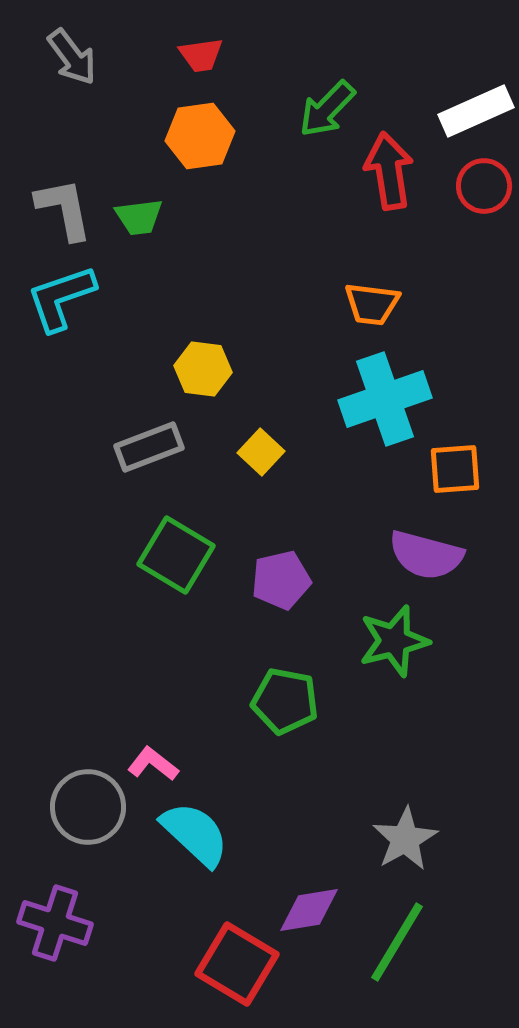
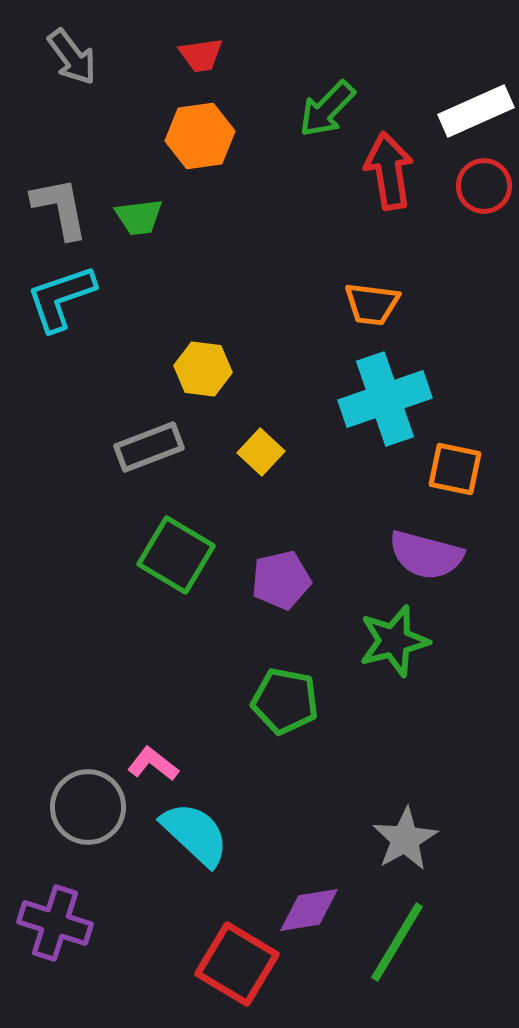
gray L-shape: moved 4 px left, 1 px up
orange square: rotated 16 degrees clockwise
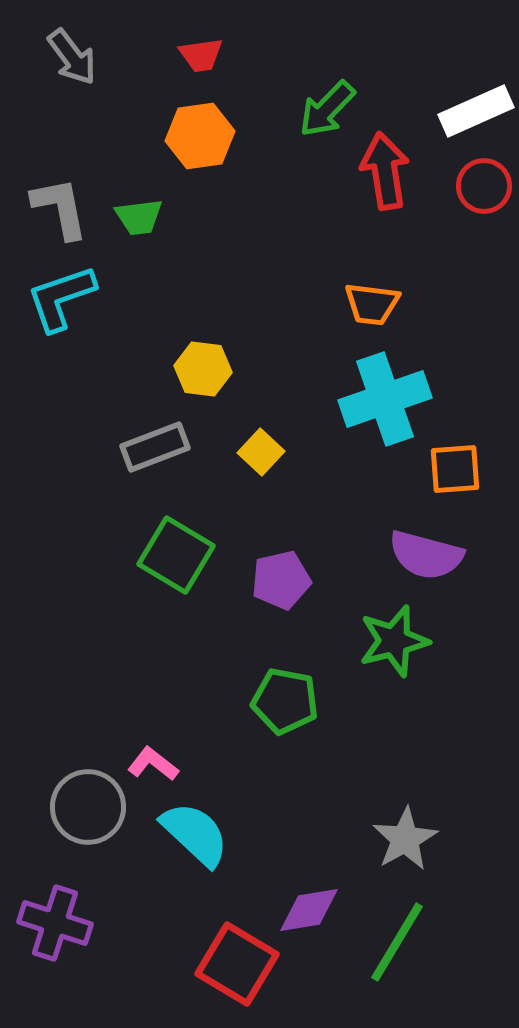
red arrow: moved 4 px left
gray rectangle: moved 6 px right
orange square: rotated 16 degrees counterclockwise
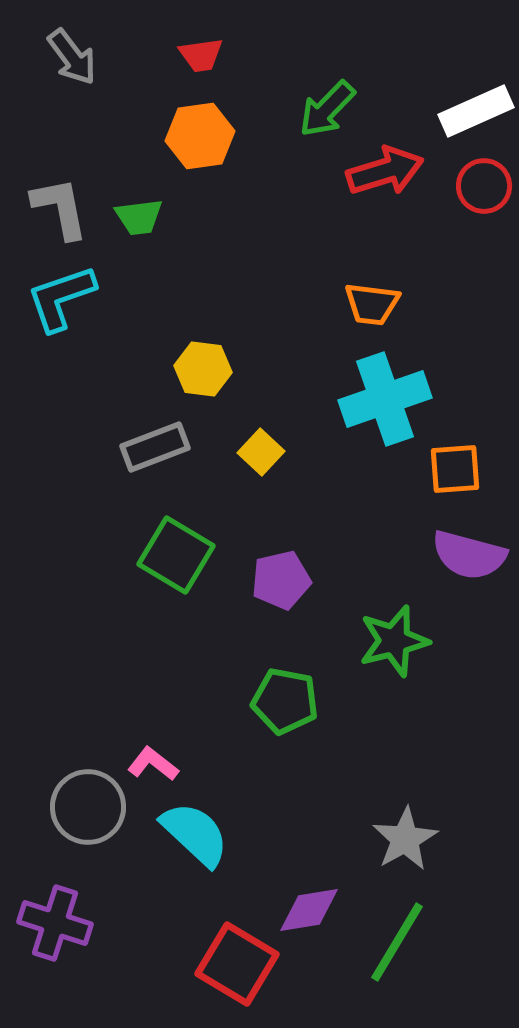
red arrow: rotated 82 degrees clockwise
purple semicircle: moved 43 px right
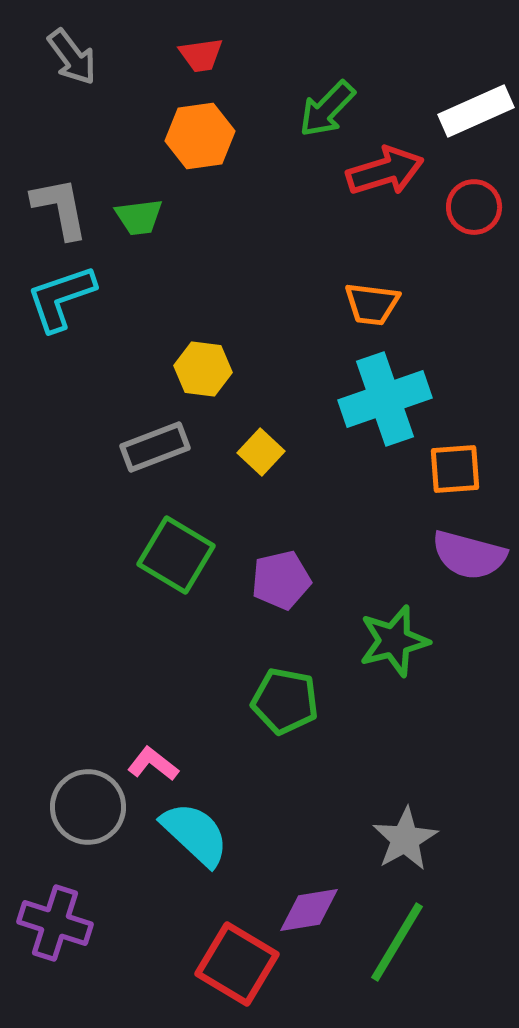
red circle: moved 10 px left, 21 px down
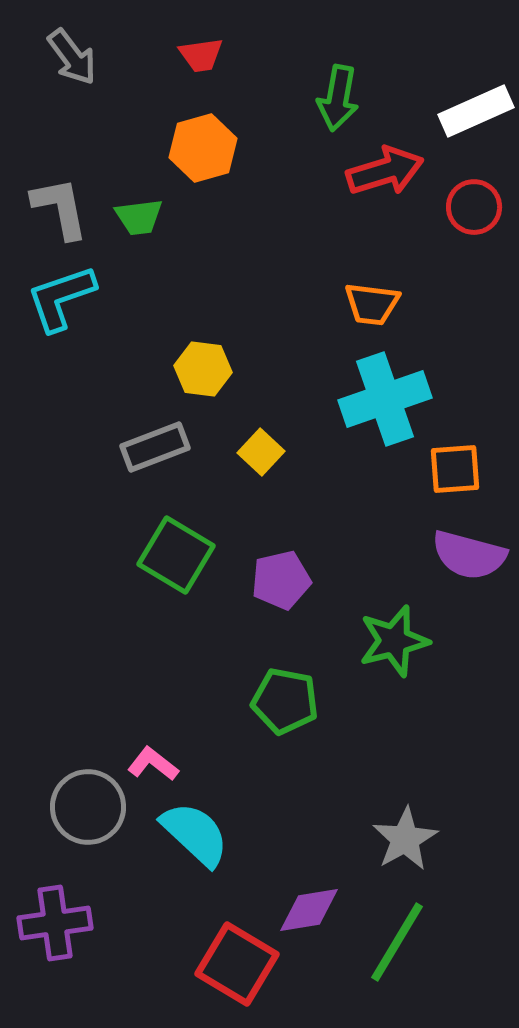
green arrow: moved 11 px right, 11 px up; rotated 34 degrees counterclockwise
orange hexagon: moved 3 px right, 12 px down; rotated 8 degrees counterclockwise
purple cross: rotated 26 degrees counterclockwise
